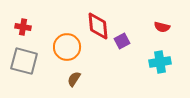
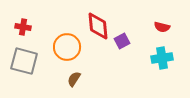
cyan cross: moved 2 px right, 4 px up
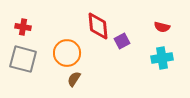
orange circle: moved 6 px down
gray square: moved 1 px left, 2 px up
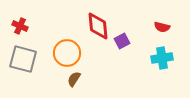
red cross: moved 3 px left, 1 px up; rotated 14 degrees clockwise
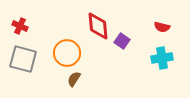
purple square: rotated 28 degrees counterclockwise
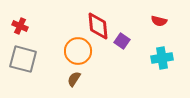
red semicircle: moved 3 px left, 6 px up
orange circle: moved 11 px right, 2 px up
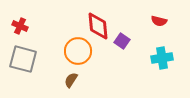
brown semicircle: moved 3 px left, 1 px down
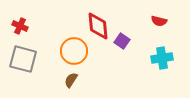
orange circle: moved 4 px left
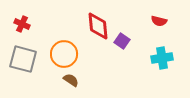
red cross: moved 2 px right, 2 px up
orange circle: moved 10 px left, 3 px down
brown semicircle: rotated 91 degrees clockwise
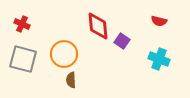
cyan cross: moved 3 px left, 1 px down; rotated 30 degrees clockwise
brown semicircle: rotated 126 degrees counterclockwise
